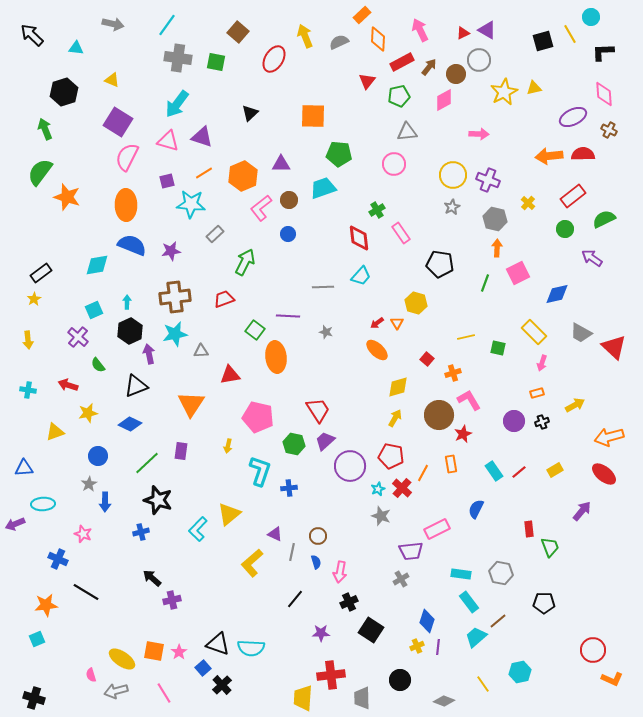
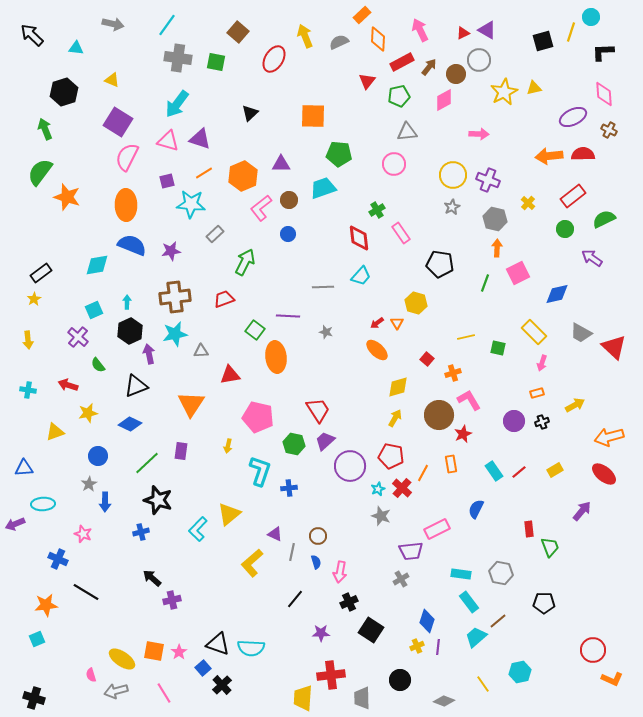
yellow line at (570, 34): moved 1 px right, 2 px up; rotated 48 degrees clockwise
purple triangle at (202, 137): moved 2 px left, 2 px down
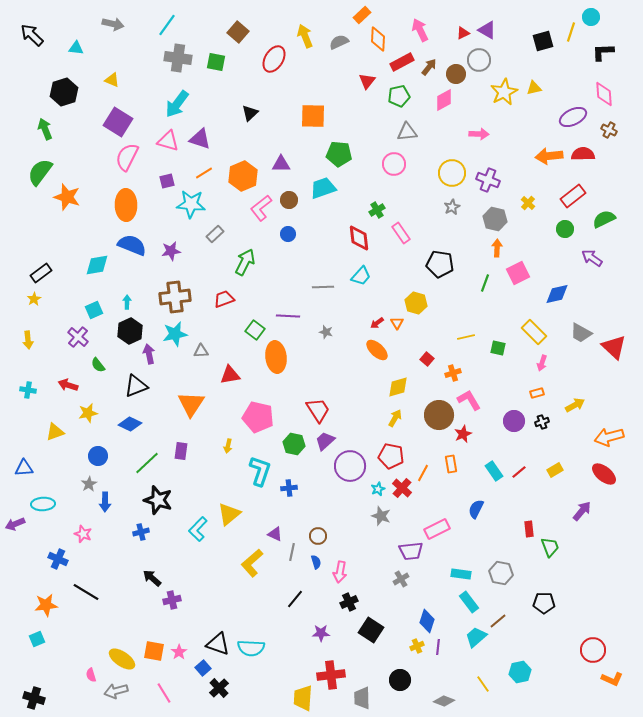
yellow circle at (453, 175): moved 1 px left, 2 px up
black cross at (222, 685): moved 3 px left, 3 px down
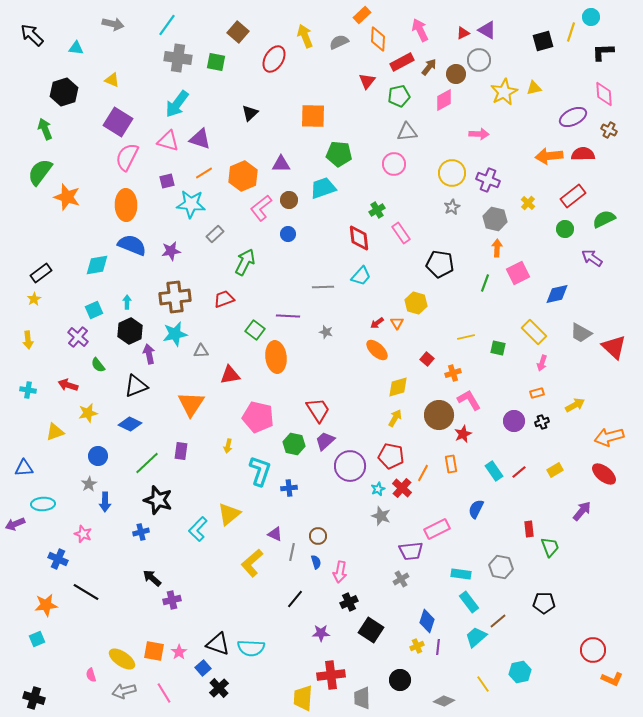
gray hexagon at (501, 573): moved 6 px up
gray arrow at (116, 691): moved 8 px right
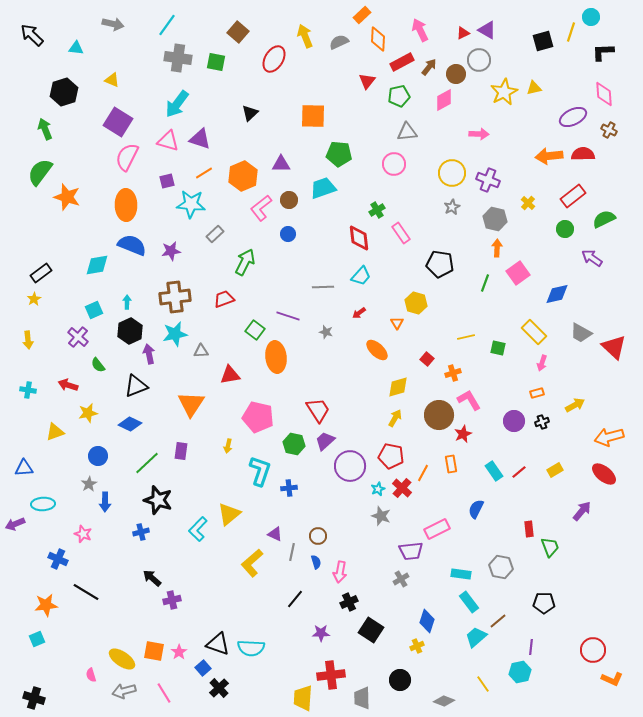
pink square at (518, 273): rotated 10 degrees counterclockwise
purple line at (288, 316): rotated 15 degrees clockwise
red arrow at (377, 323): moved 18 px left, 10 px up
purple line at (438, 647): moved 93 px right
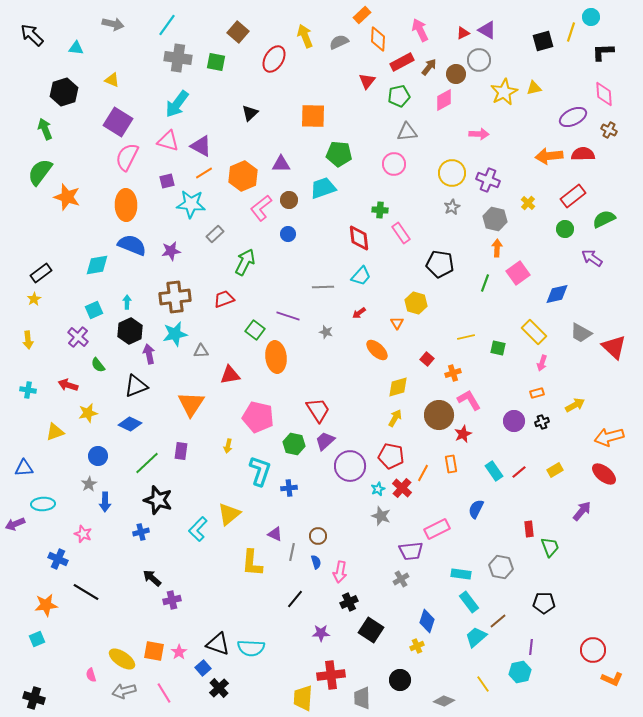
purple triangle at (200, 139): moved 1 px right, 7 px down; rotated 10 degrees clockwise
green cross at (377, 210): moved 3 px right; rotated 35 degrees clockwise
yellow L-shape at (252, 563): rotated 44 degrees counterclockwise
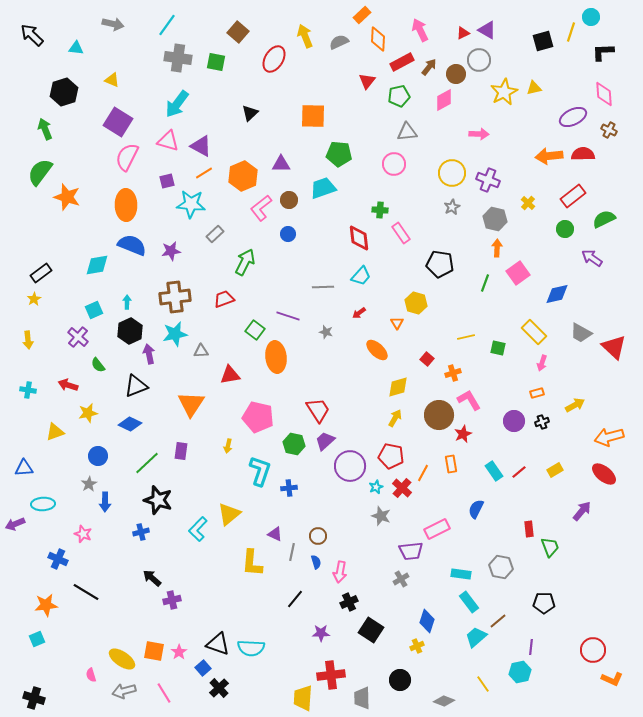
cyan star at (378, 489): moved 2 px left, 2 px up
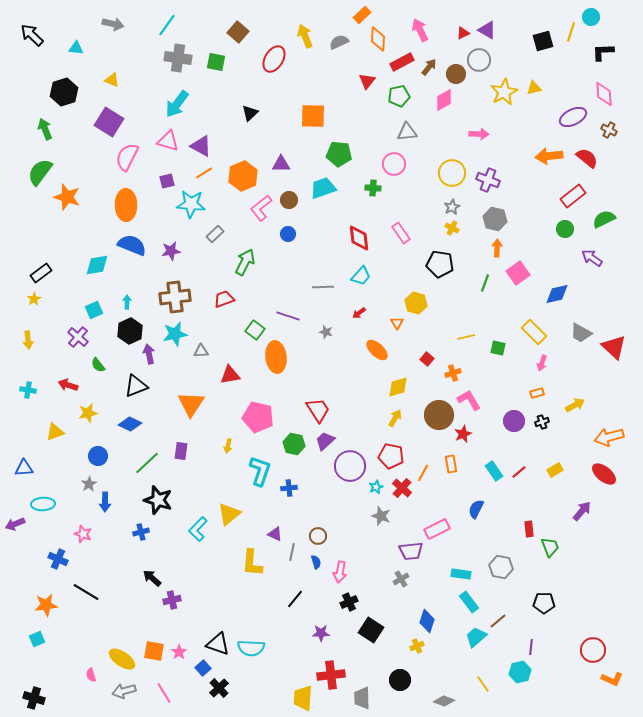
purple square at (118, 122): moved 9 px left
red semicircle at (583, 154): moved 4 px right, 4 px down; rotated 40 degrees clockwise
yellow cross at (528, 203): moved 76 px left, 25 px down; rotated 16 degrees counterclockwise
green cross at (380, 210): moved 7 px left, 22 px up
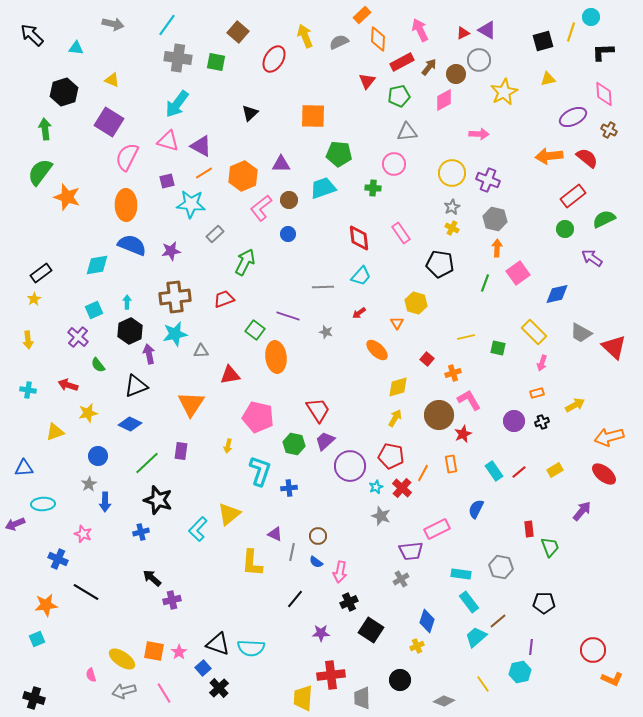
yellow triangle at (534, 88): moved 14 px right, 9 px up
green arrow at (45, 129): rotated 15 degrees clockwise
blue semicircle at (316, 562): rotated 144 degrees clockwise
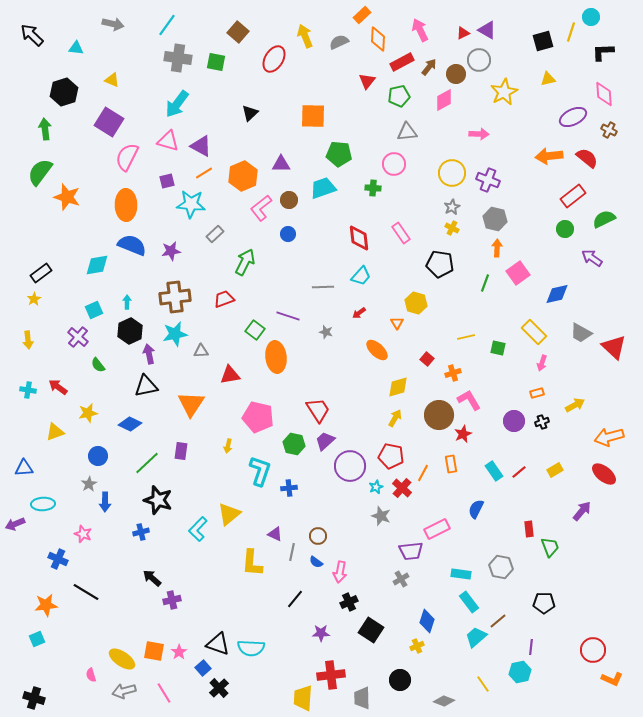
red arrow at (68, 385): moved 10 px left, 2 px down; rotated 18 degrees clockwise
black triangle at (136, 386): moved 10 px right; rotated 10 degrees clockwise
